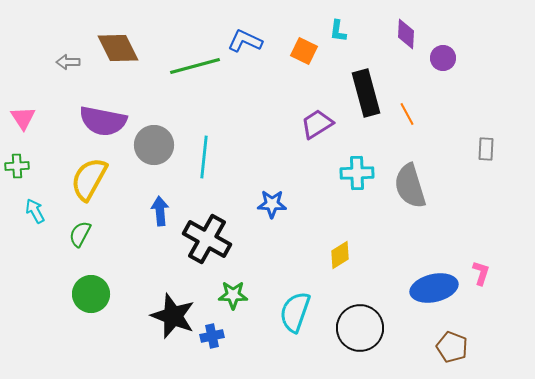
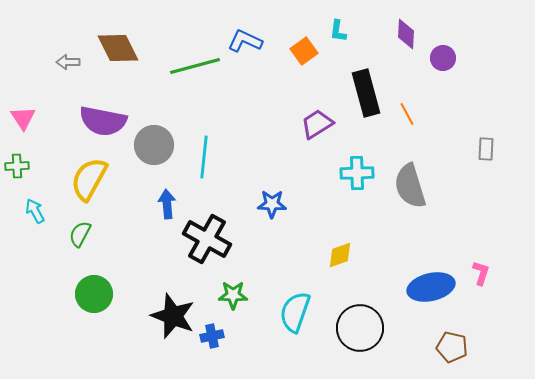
orange square: rotated 28 degrees clockwise
blue arrow: moved 7 px right, 7 px up
yellow diamond: rotated 12 degrees clockwise
blue ellipse: moved 3 px left, 1 px up
green circle: moved 3 px right
brown pentagon: rotated 8 degrees counterclockwise
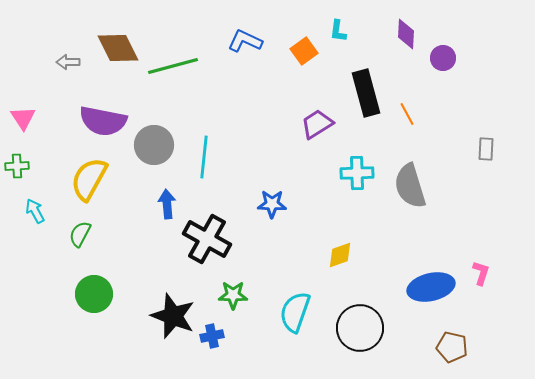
green line: moved 22 px left
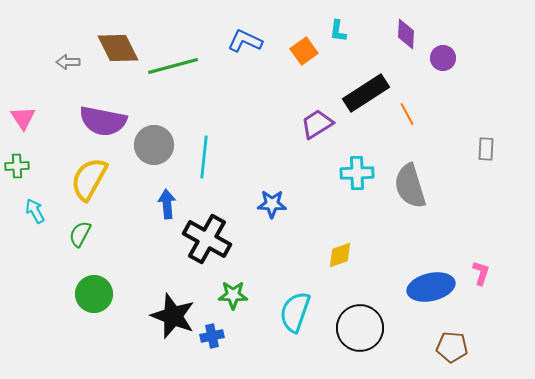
black rectangle: rotated 72 degrees clockwise
brown pentagon: rotated 8 degrees counterclockwise
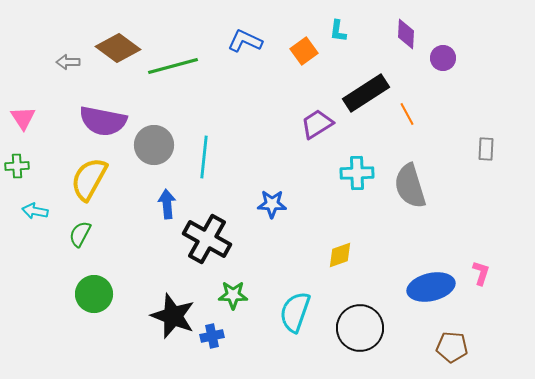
brown diamond: rotated 27 degrees counterclockwise
cyan arrow: rotated 50 degrees counterclockwise
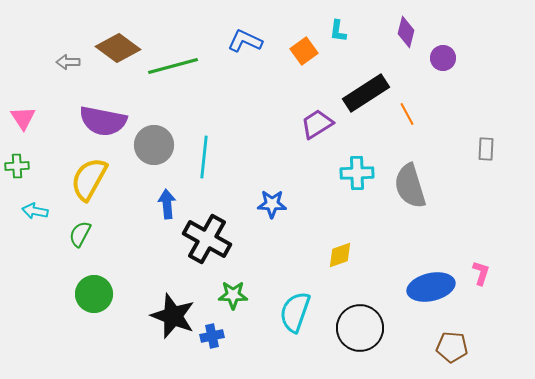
purple diamond: moved 2 px up; rotated 12 degrees clockwise
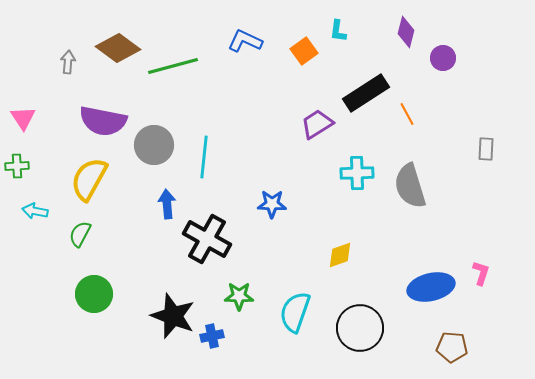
gray arrow: rotated 95 degrees clockwise
green star: moved 6 px right, 1 px down
